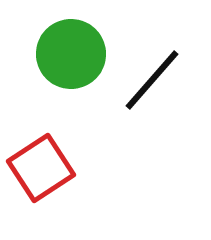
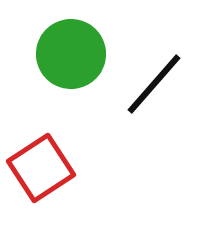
black line: moved 2 px right, 4 px down
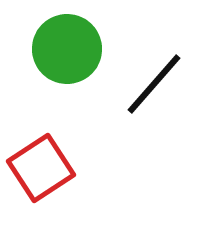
green circle: moved 4 px left, 5 px up
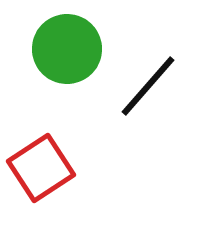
black line: moved 6 px left, 2 px down
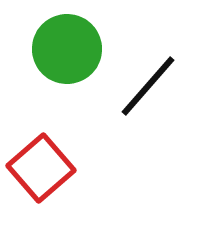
red square: rotated 8 degrees counterclockwise
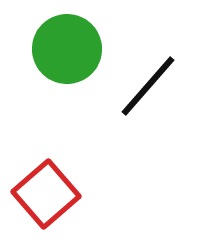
red square: moved 5 px right, 26 px down
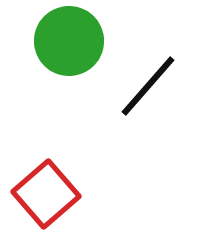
green circle: moved 2 px right, 8 px up
